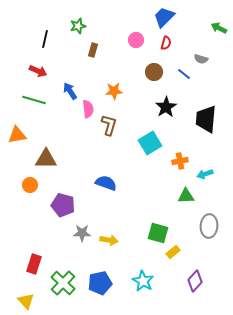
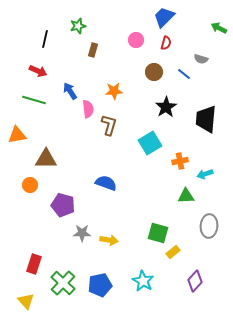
blue pentagon: moved 2 px down
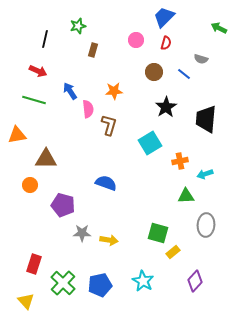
gray ellipse: moved 3 px left, 1 px up
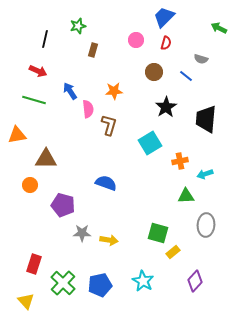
blue line: moved 2 px right, 2 px down
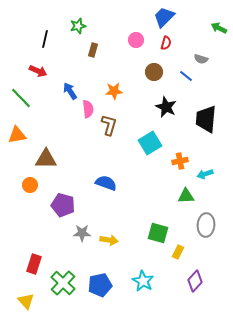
green line: moved 13 px left, 2 px up; rotated 30 degrees clockwise
black star: rotated 15 degrees counterclockwise
yellow rectangle: moved 5 px right; rotated 24 degrees counterclockwise
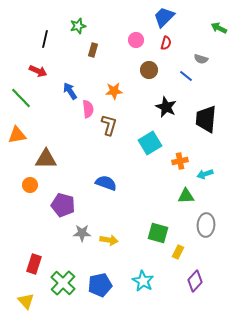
brown circle: moved 5 px left, 2 px up
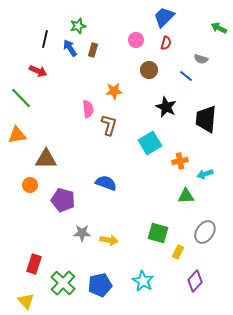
blue arrow: moved 43 px up
purple pentagon: moved 5 px up
gray ellipse: moved 1 px left, 7 px down; rotated 30 degrees clockwise
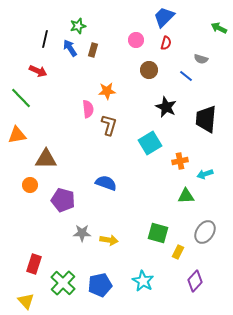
orange star: moved 7 px left
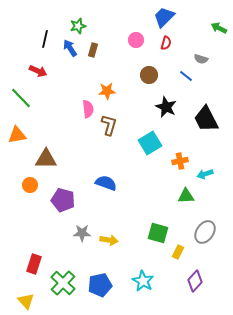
brown circle: moved 5 px down
black trapezoid: rotated 32 degrees counterclockwise
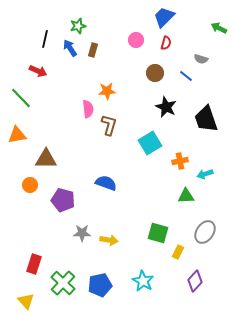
brown circle: moved 6 px right, 2 px up
black trapezoid: rotated 8 degrees clockwise
